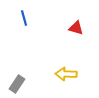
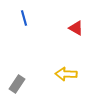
red triangle: rotated 14 degrees clockwise
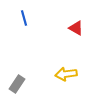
yellow arrow: rotated 10 degrees counterclockwise
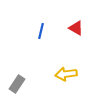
blue line: moved 17 px right, 13 px down; rotated 28 degrees clockwise
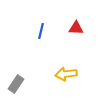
red triangle: rotated 28 degrees counterclockwise
gray rectangle: moved 1 px left
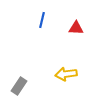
blue line: moved 1 px right, 11 px up
gray rectangle: moved 3 px right, 2 px down
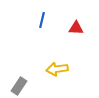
yellow arrow: moved 9 px left, 5 px up
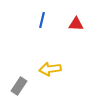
red triangle: moved 4 px up
yellow arrow: moved 7 px left
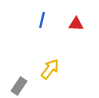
yellow arrow: rotated 135 degrees clockwise
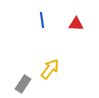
blue line: rotated 21 degrees counterclockwise
gray rectangle: moved 4 px right, 2 px up
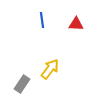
gray rectangle: moved 1 px left
